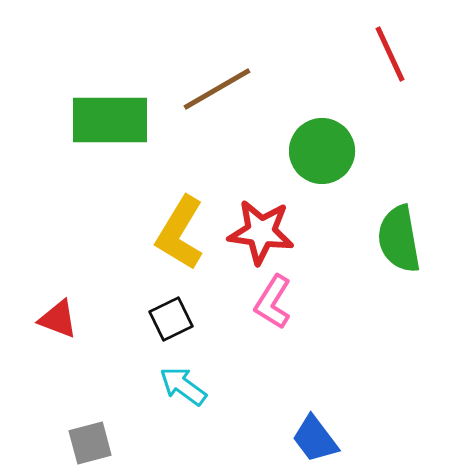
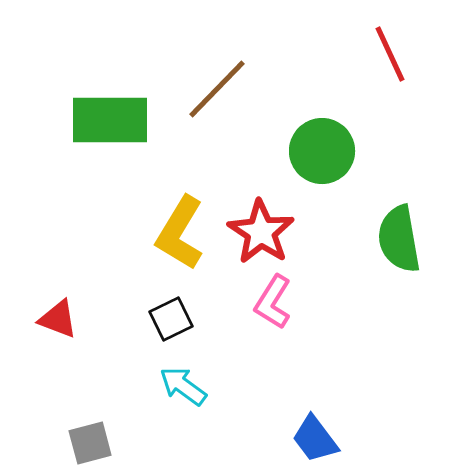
brown line: rotated 16 degrees counterclockwise
red star: rotated 26 degrees clockwise
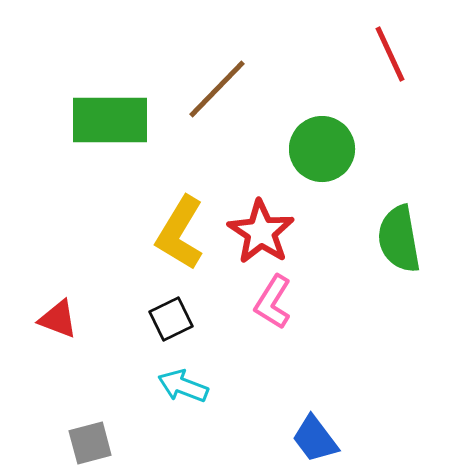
green circle: moved 2 px up
cyan arrow: rotated 15 degrees counterclockwise
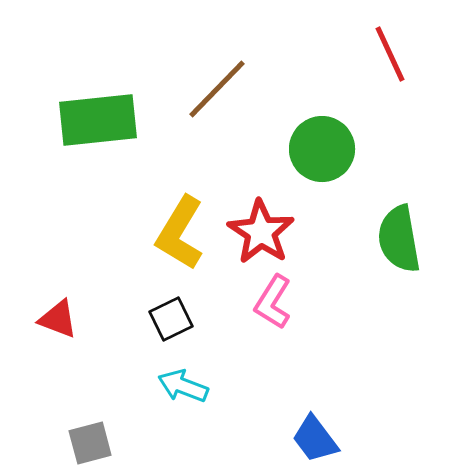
green rectangle: moved 12 px left; rotated 6 degrees counterclockwise
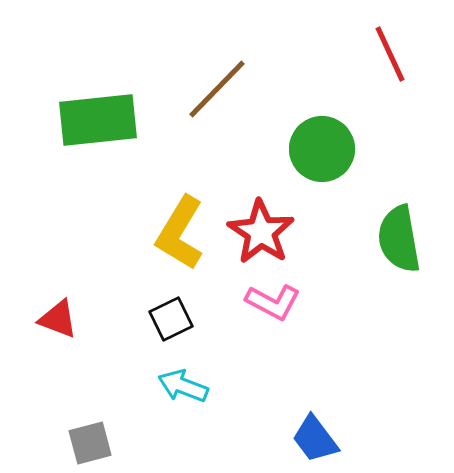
pink L-shape: rotated 94 degrees counterclockwise
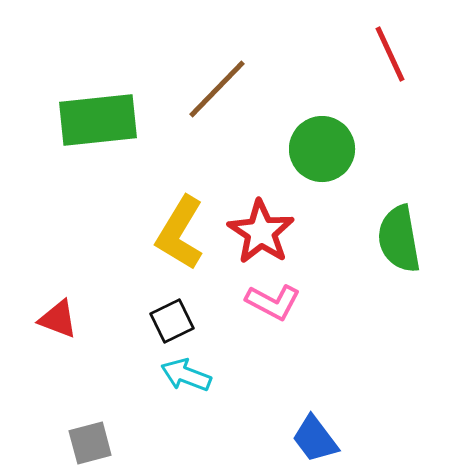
black square: moved 1 px right, 2 px down
cyan arrow: moved 3 px right, 11 px up
